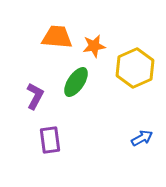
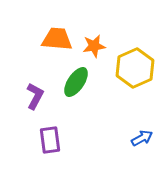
orange trapezoid: moved 2 px down
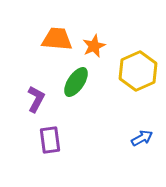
orange star: rotated 15 degrees counterclockwise
yellow hexagon: moved 3 px right, 3 px down
purple L-shape: moved 1 px right, 3 px down
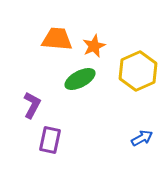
green ellipse: moved 4 px right, 3 px up; rotated 28 degrees clockwise
purple L-shape: moved 4 px left, 6 px down
purple rectangle: rotated 20 degrees clockwise
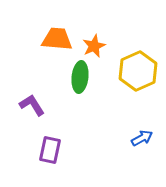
green ellipse: moved 2 px up; rotated 56 degrees counterclockwise
purple L-shape: rotated 60 degrees counterclockwise
purple rectangle: moved 10 px down
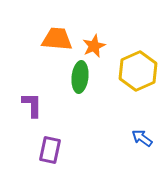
purple L-shape: rotated 32 degrees clockwise
blue arrow: rotated 115 degrees counterclockwise
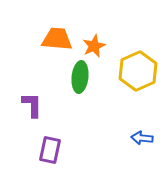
blue arrow: rotated 30 degrees counterclockwise
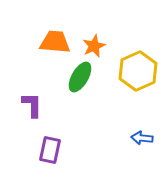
orange trapezoid: moved 2 px left, 3 px down
green ellipse: rotated 24 degrees clockwise
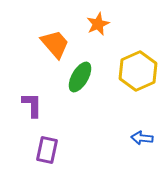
orange trapezoid: moved 2 px down; rotated 44 degrees clockwise
orange star: moved 4 px right, 22 px up
purple rectangle: moved 3 px left
